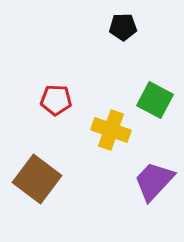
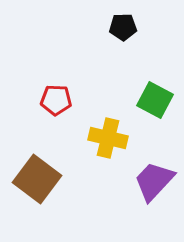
yellow cross: moved 3 px left, 8 px down; rotated 6 degrees counterclockwise
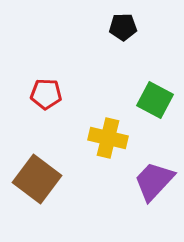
red pentagon: moved 10 px left, 6 px up
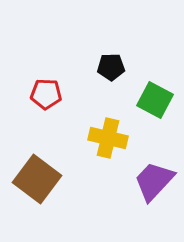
black pentagon: moved 12 px left, 40 px down
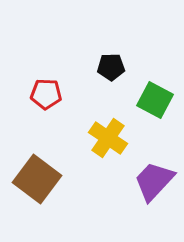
yellow cross: rotated 21 degrees clockwise
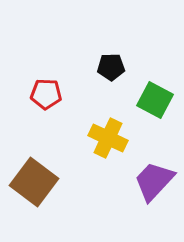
yellow cross: rotated 9 degrees counterclockwise
brown square: moved 3 px left, 3 px down
